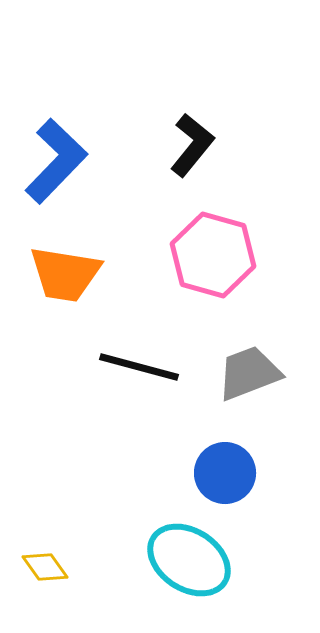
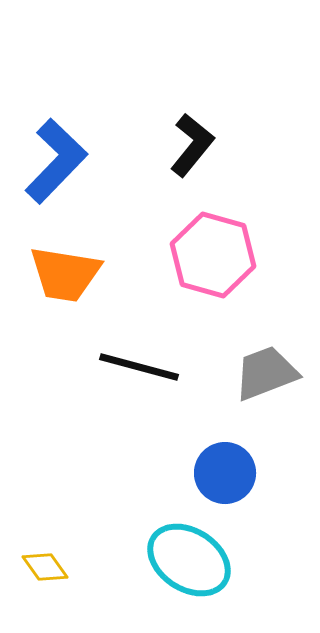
gray trapezoid: moved 17 px right
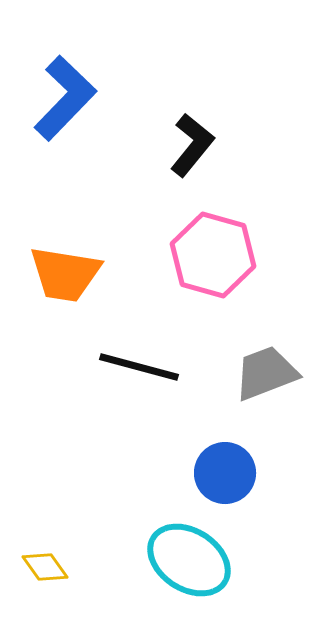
blue L-shape: moved 9 px right, 63 px up
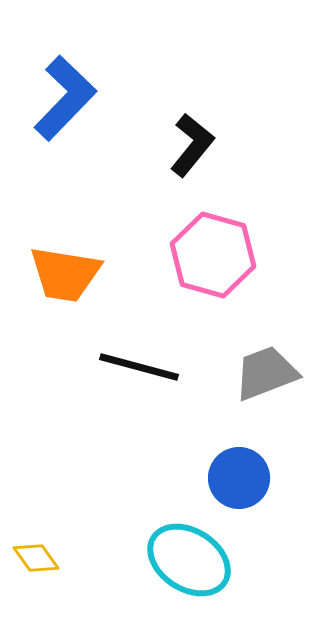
blue circle: moved 14 px right, 5 px down
yellow diamond: moved 9 px left, 9 px up
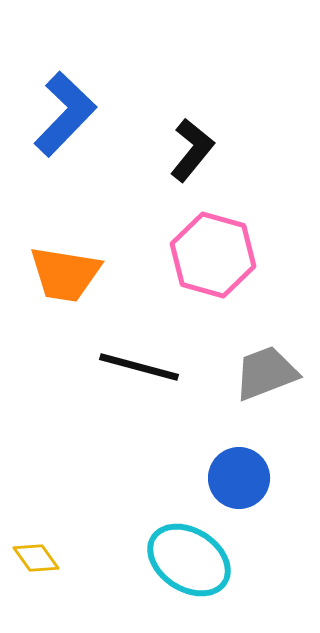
blue L-shape: moved 16 px down
black L-shape: moved 5 px down
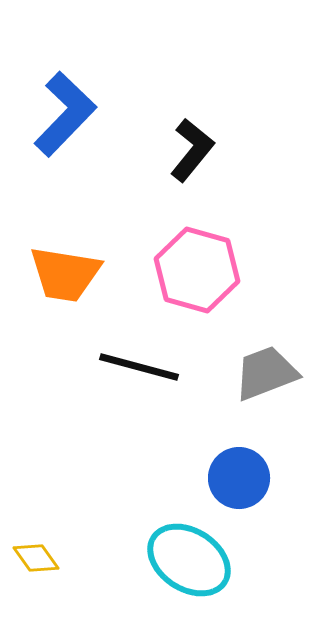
pink hexagon: moved 16 px left, 15 px down
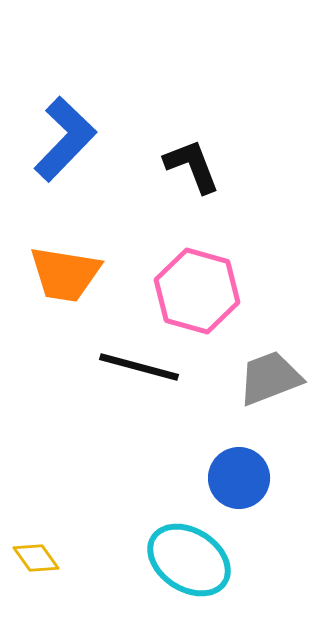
blue L-shape: moved 25 px down
black L-shape: moved 16 px down; rotated 60 degrees counterclockwise
pink hexagon: moved 21 px down
gray trapezoid: moved 4 px right, 5 px down
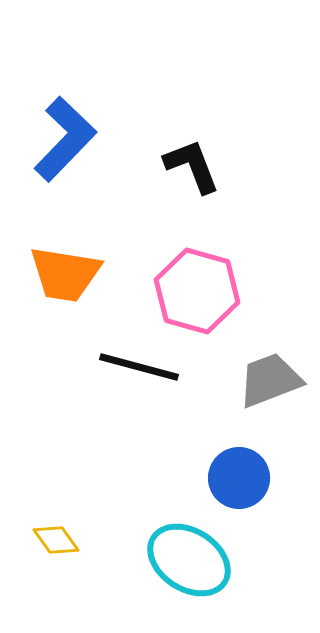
gray trapezoid: moved 2 px down
yellow diamond: moved 20 px right, 18 px up
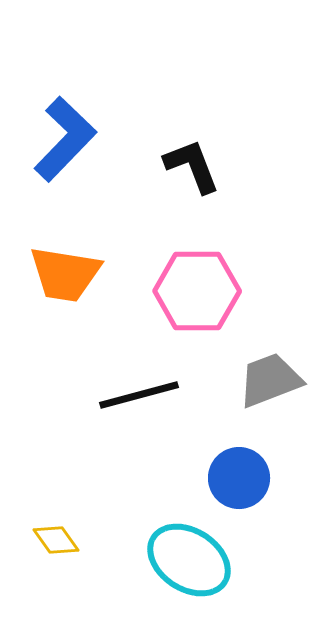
pink hexagon: rotated 16 degrees counterclockwise
black line: moved 28 px down; rotated 30 degrees counterclockwise
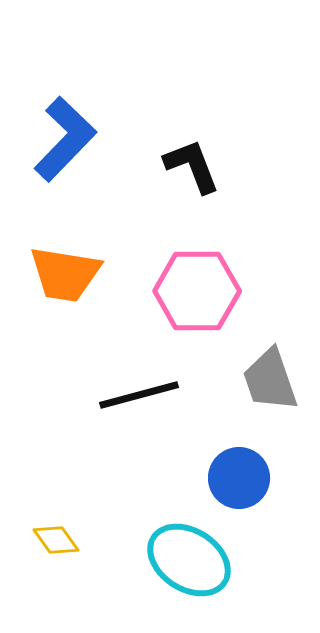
gray trapezoid: rotated 88 degrees counterclockwise
